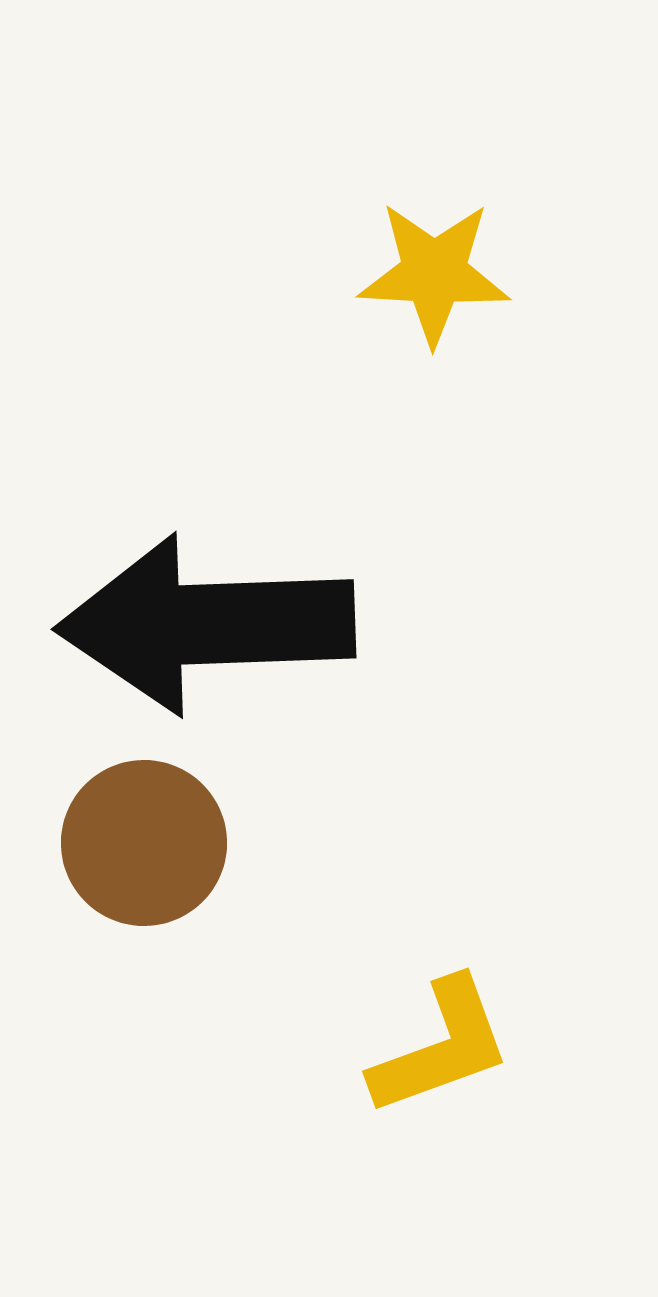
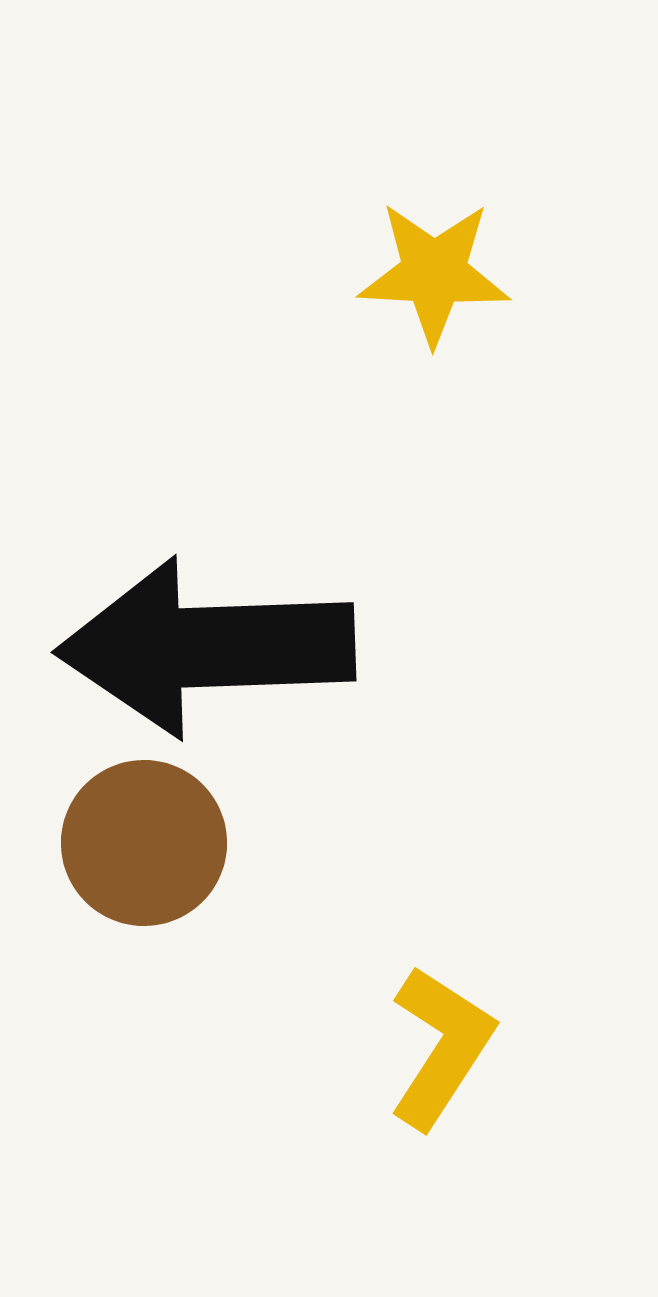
black arrow: moved 23 px down
yellow L-shape: rotated 37 degrees counterclockwise
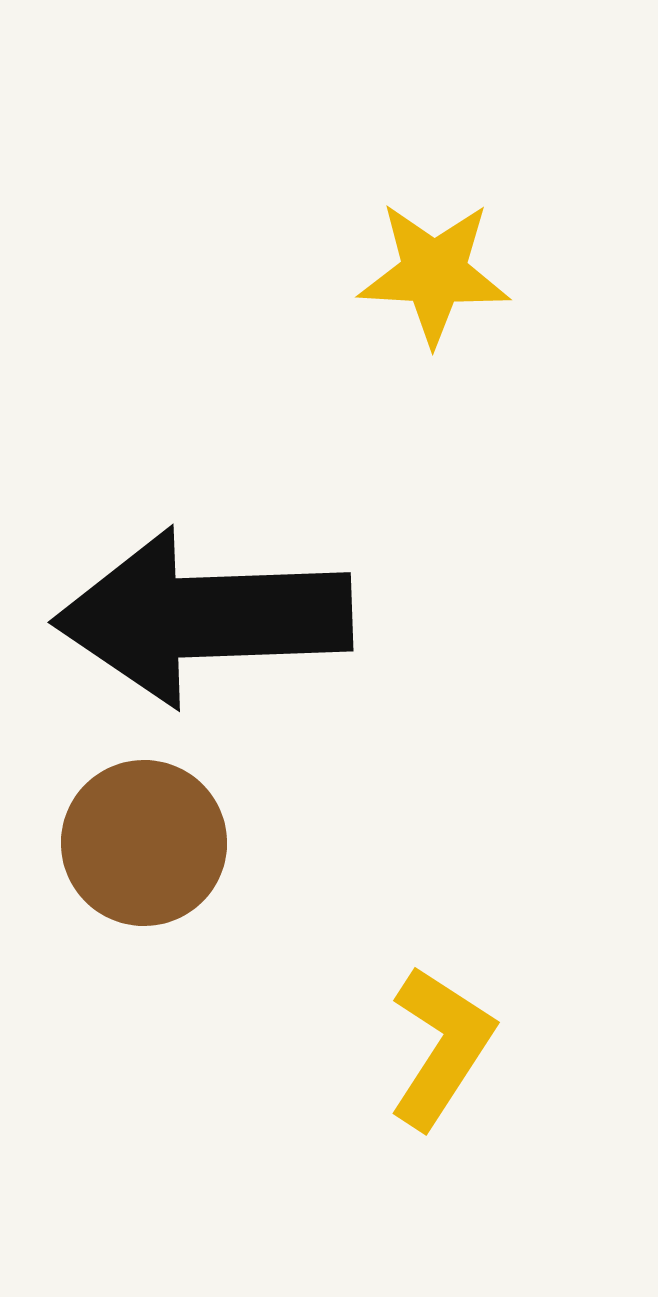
black arrow: moved 3 px left, 30 px up
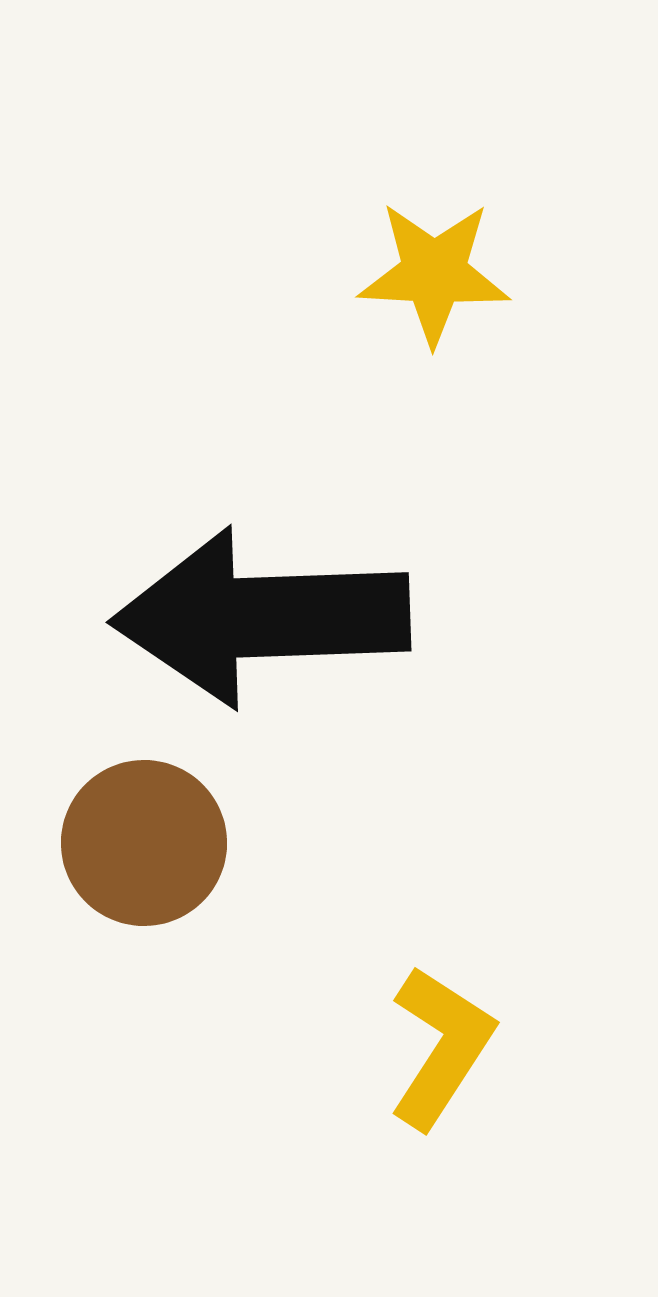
black arrow: moved 58 px right
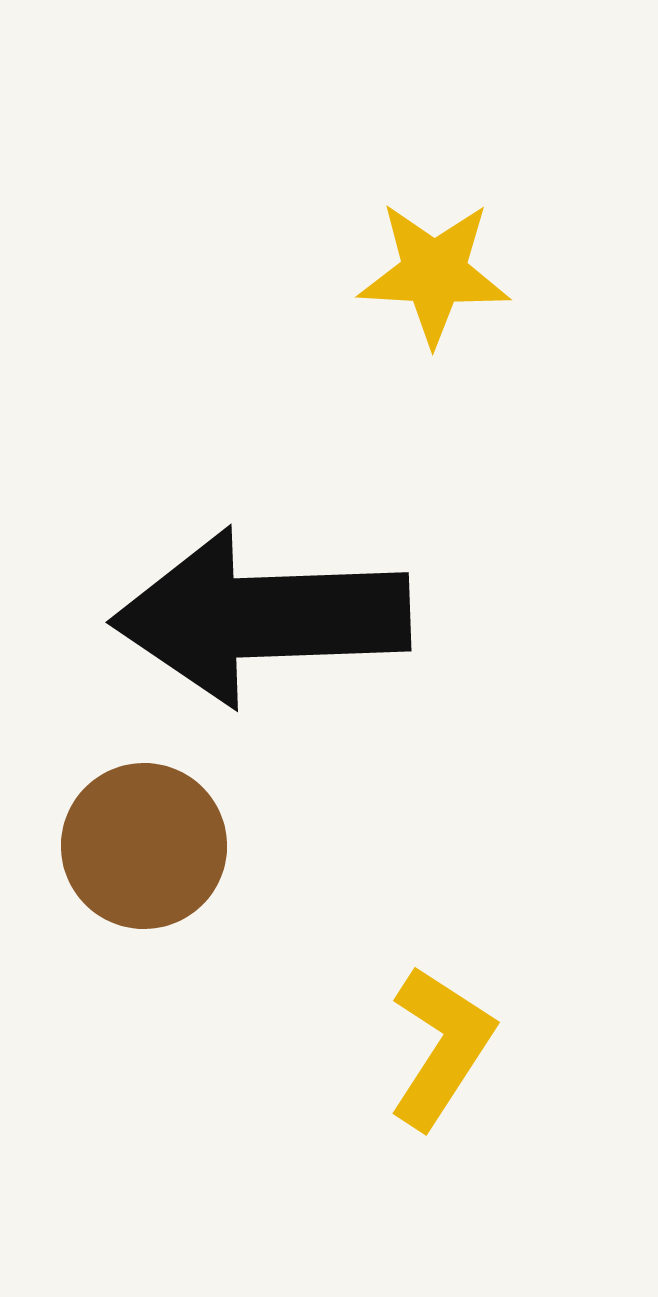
brown circle: moved 3 px down
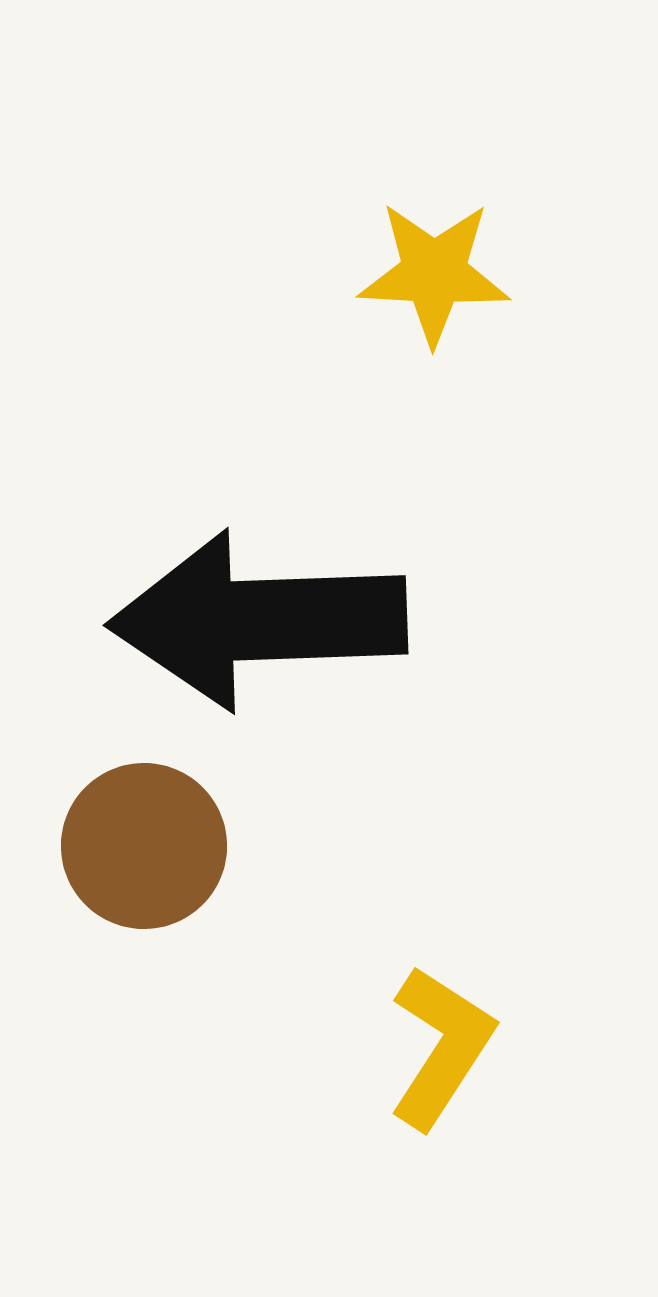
black arrow: moved 3 px left, 3 px down
